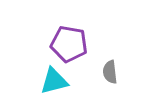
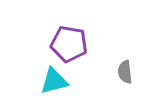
gray semicircle: moved 15 px right
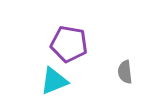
cyan triangle: rotated 8 degrees counterclockwise
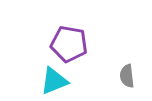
gray semicircle: moved 2 px right, 4 px down
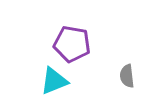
purple pentagon: moved 3 px right
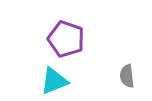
purple pentagon: moved 6 px left, 5 px up; rotated 9 degrees clockwise
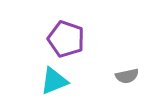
gray semicircle: rotated 95 degrees counterclockwise
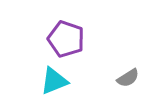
gray semicircle: moved 1 px right, 2 px down; rotated 20 degrees counterclockwise
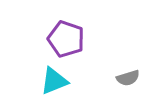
gray semicircle: rotated 15 degrees clockwise
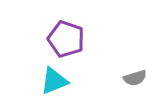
gray semicircle: moved 7 px right
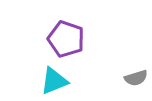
gray semicircle: moved 1 px right
